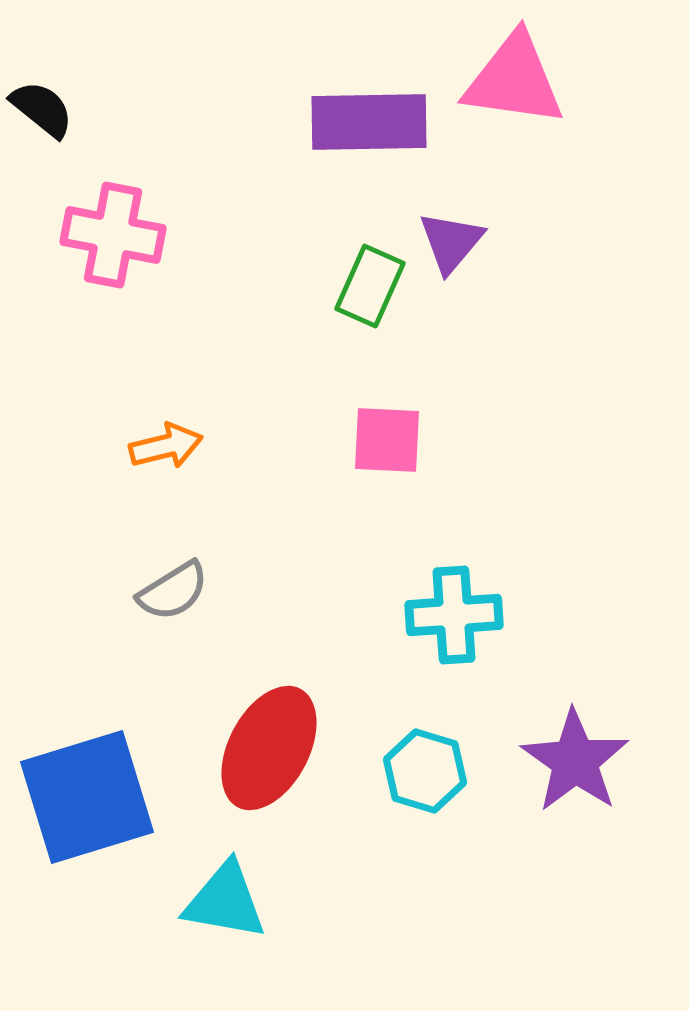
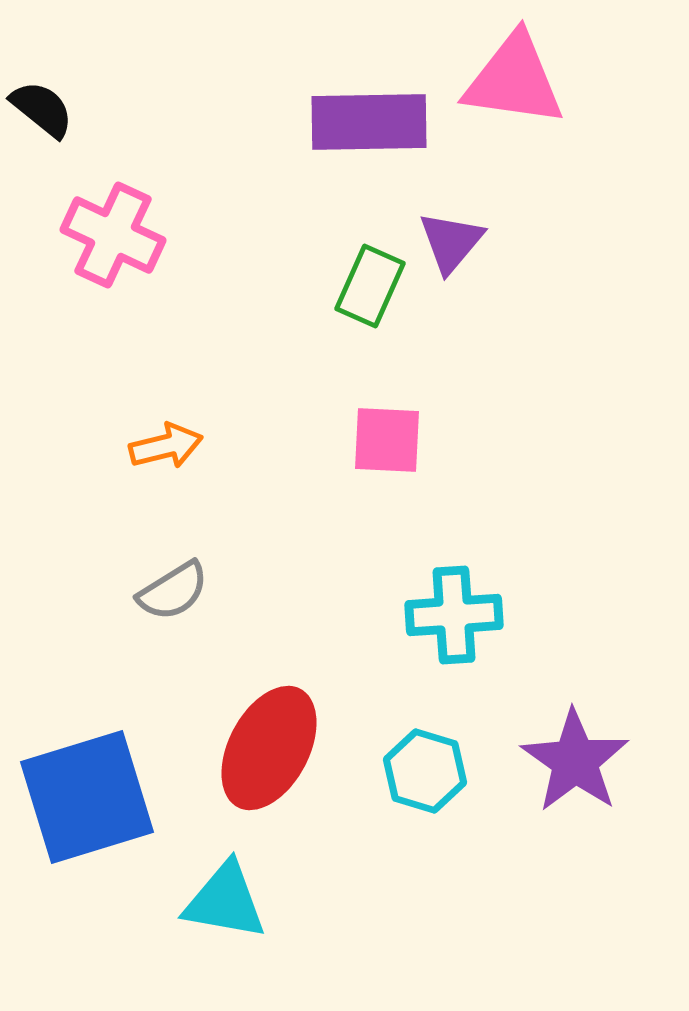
pink cross: rotated 14 degrees clockwise
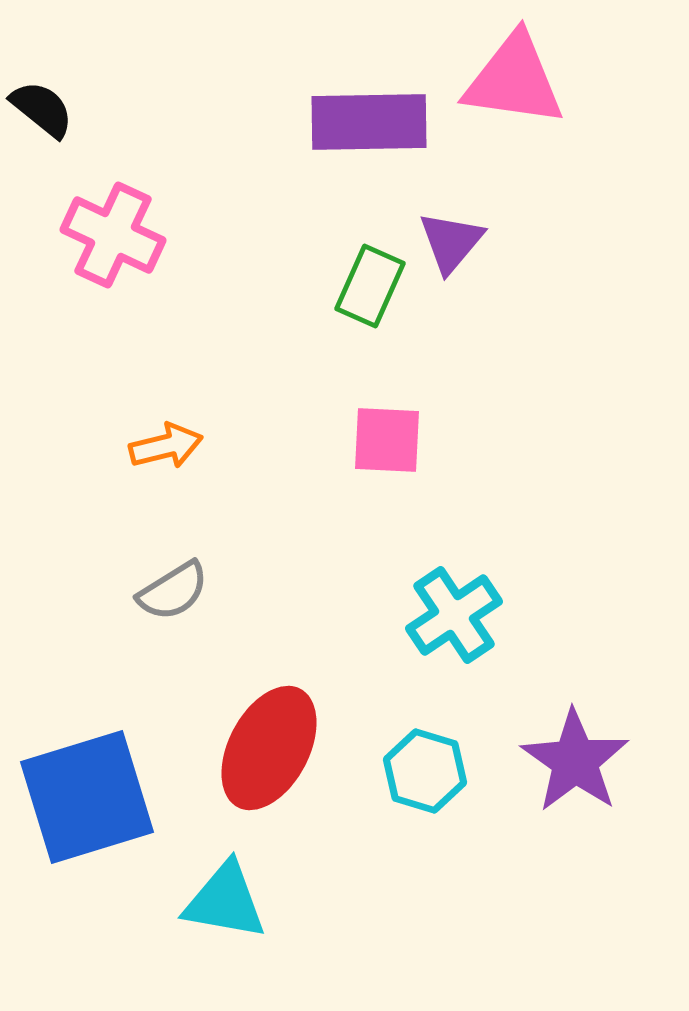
cyan cross: rotated 30 degrees counterclockwise
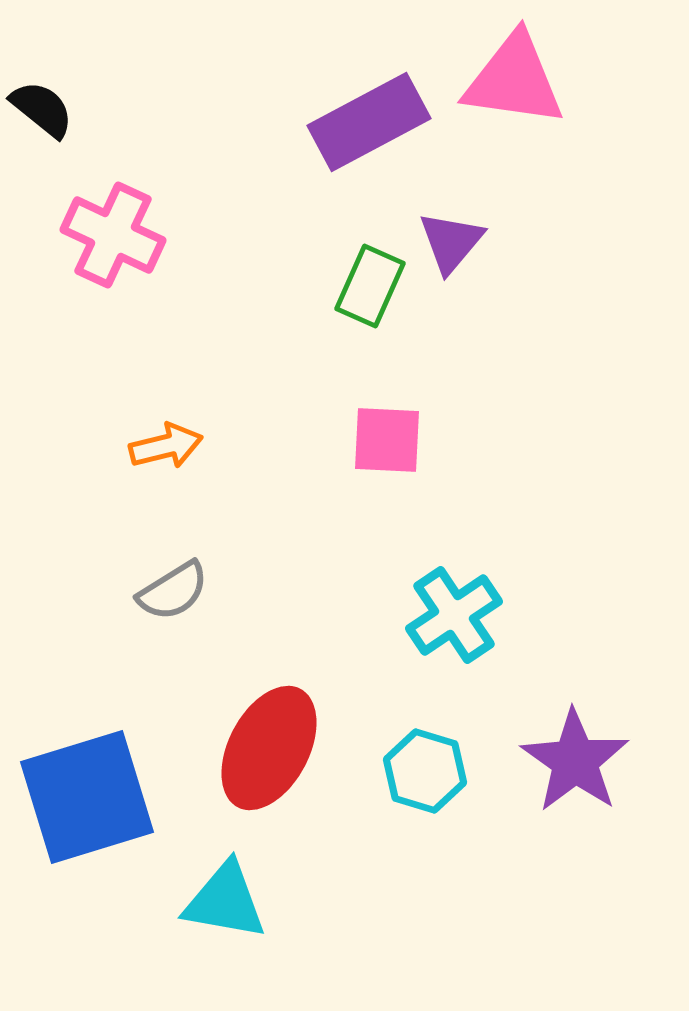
purple rectangle: rotated 27 degrees counterclockwise
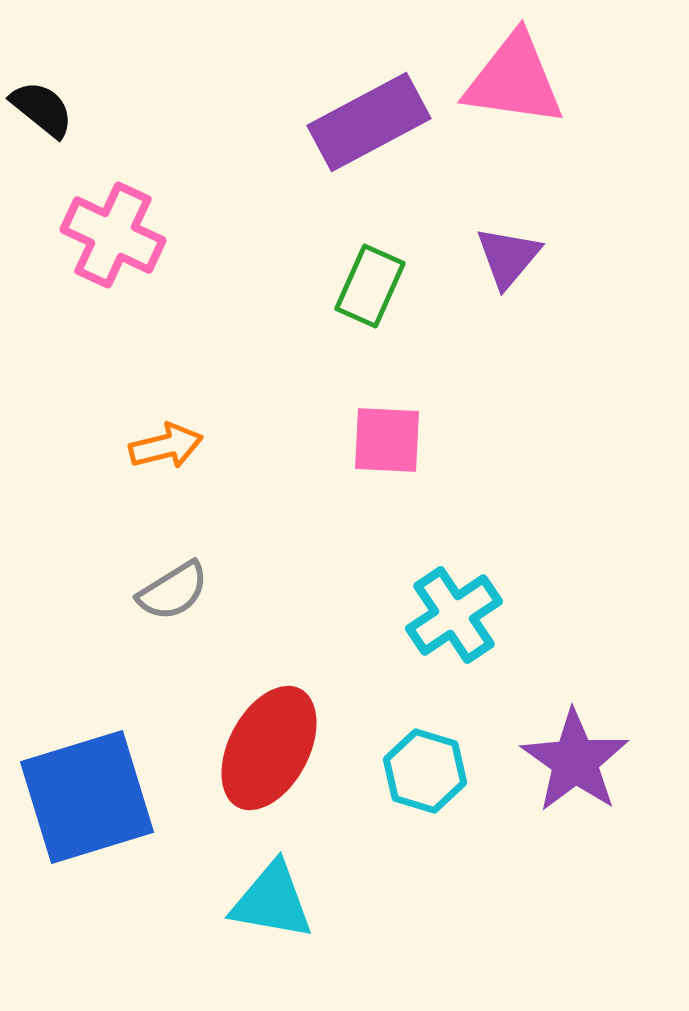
purple triangle: moved 57 px right, 15 px down
cyan triangle: moved 47 px right
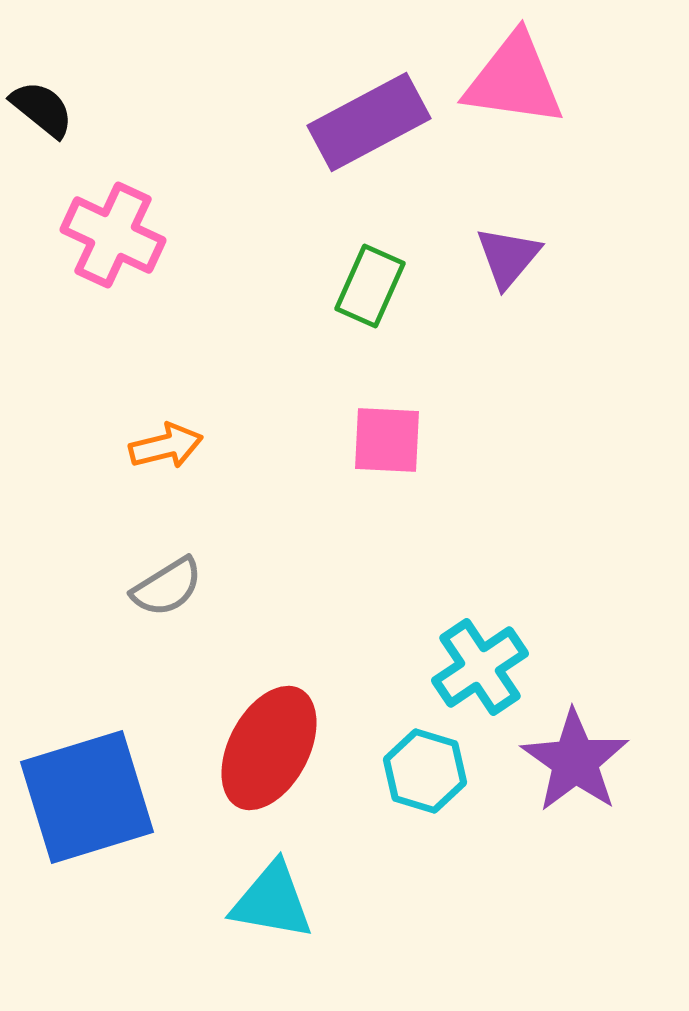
gray semicircle: moved 6 px left, 4 px up
cyan cross: moved 26 px right, 52 px down
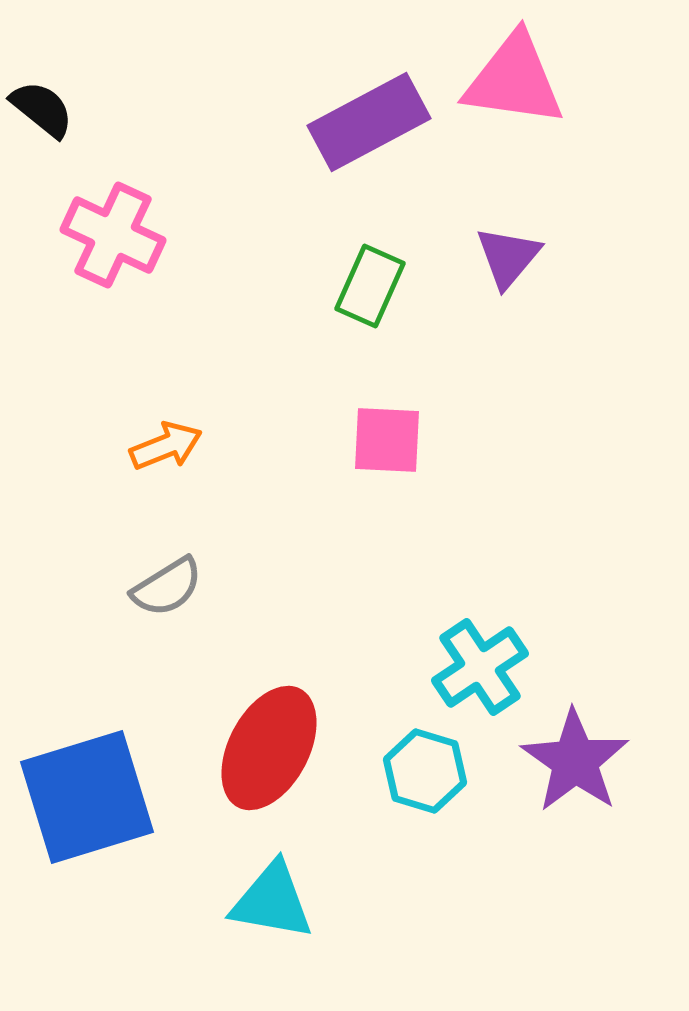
orange arrow: rotated 8 degrees counterclockwise
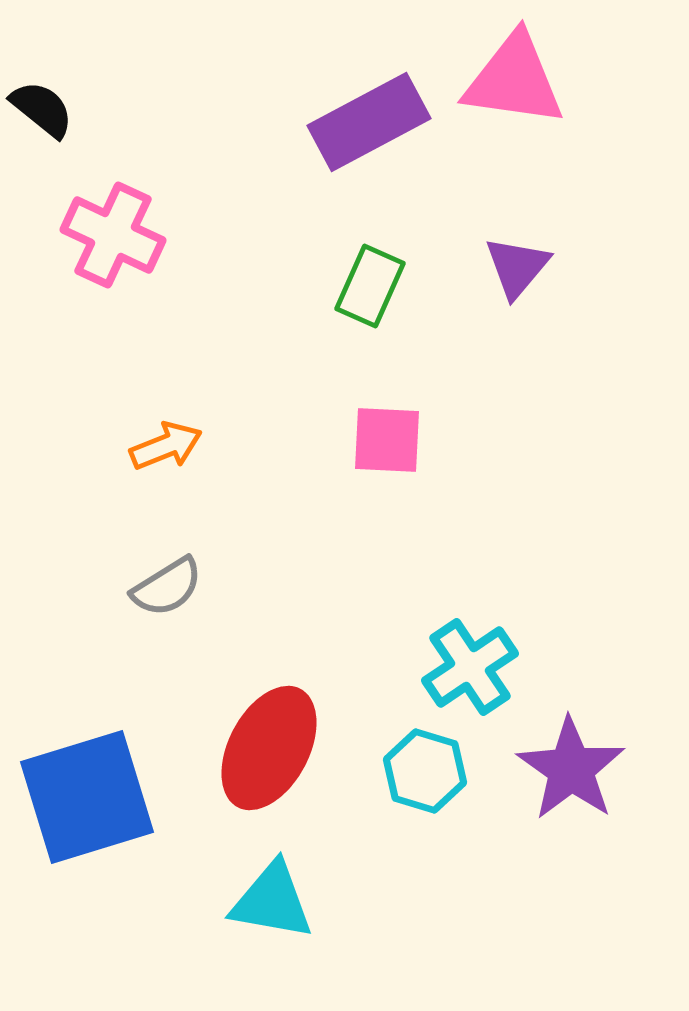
purple triangle: moved 9 px right, 10 px down
cyan cross: moved 10 px left
purple star: moved 4 px left, 8 px down
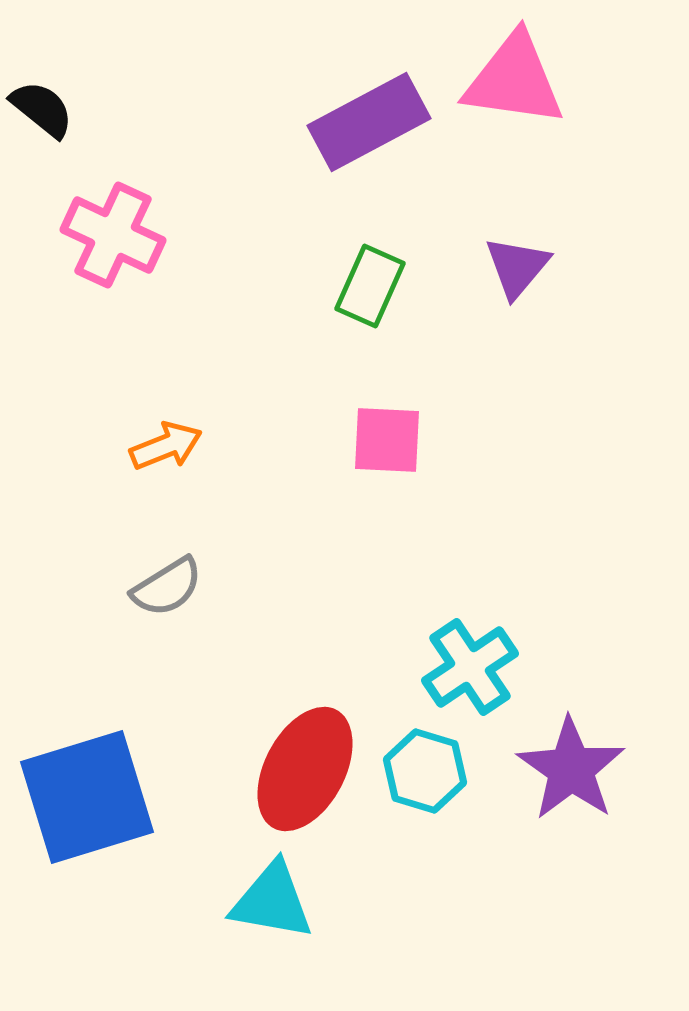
red ellipse: moved 36 px right, 21 px down
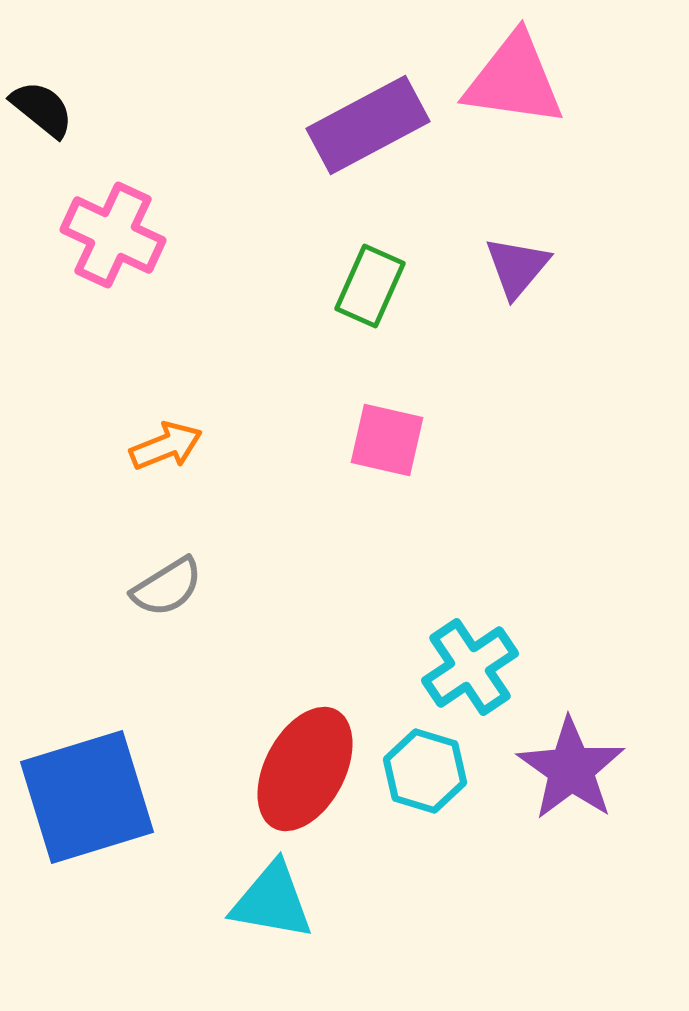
purple rectangle: moved 1 px left, 3 px down
pink square: rotated 10 degrees clockwise
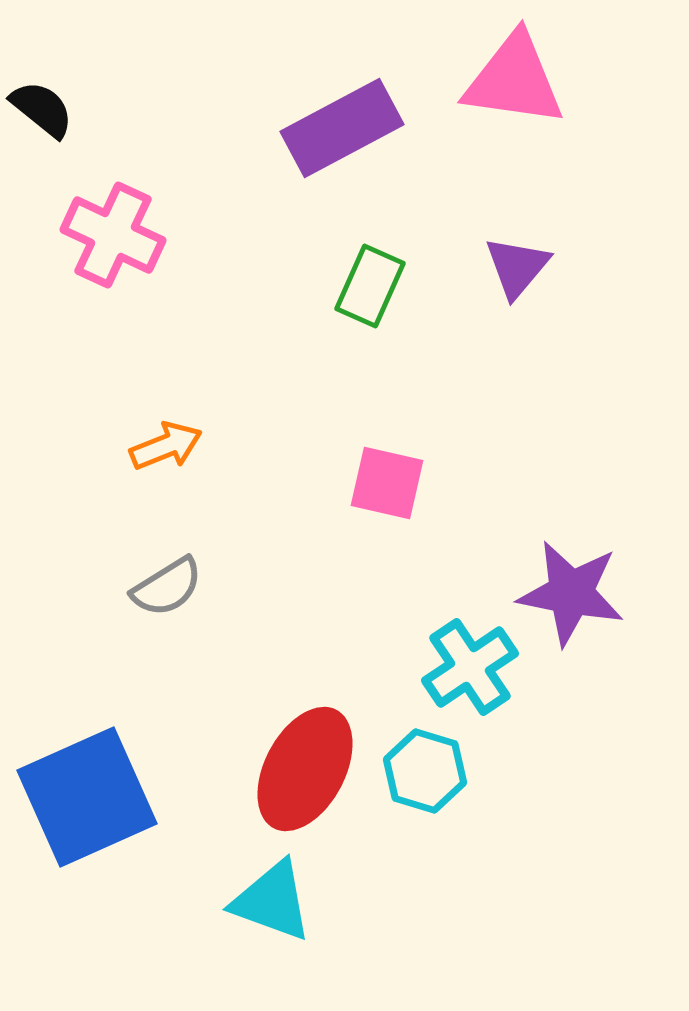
purple rectangle: moved 26 px left, 3 px down
pink square: moved 43 px down
purple star: moved 176 px up; rotated 24 degrees counterclockwise
blue square: rotated 7 degrees counterclockwise
cyan triangle: rotated 10 degrees clockwise
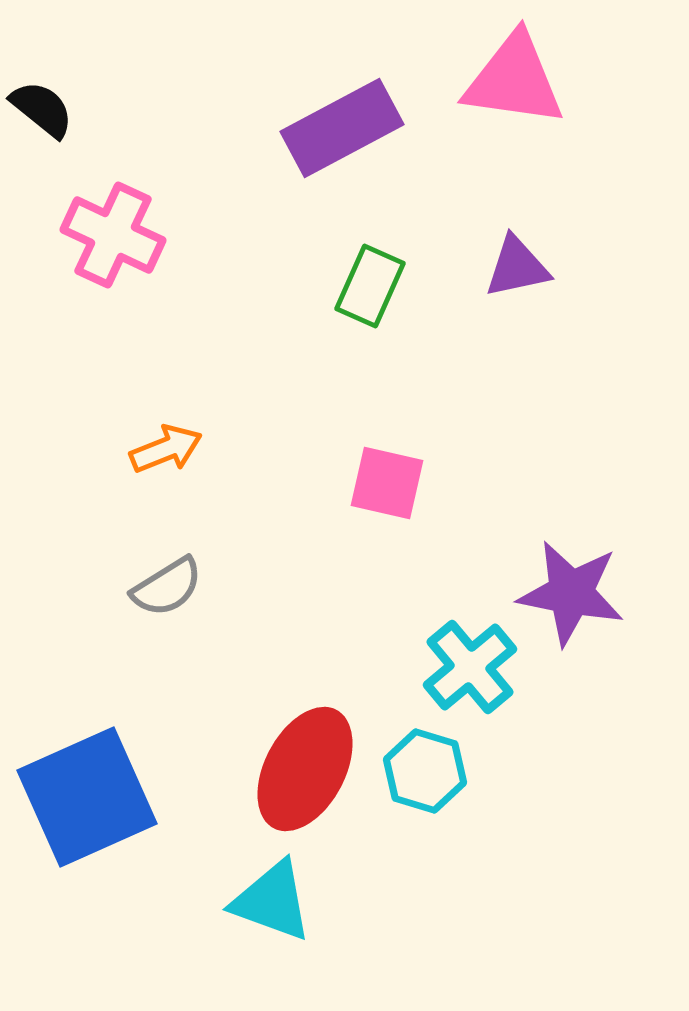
purple triangle: rotated 38 degrees clockwise
orange arrow: moved 3 px down
cyan cross: rotated 6 degrees counterclockwise
